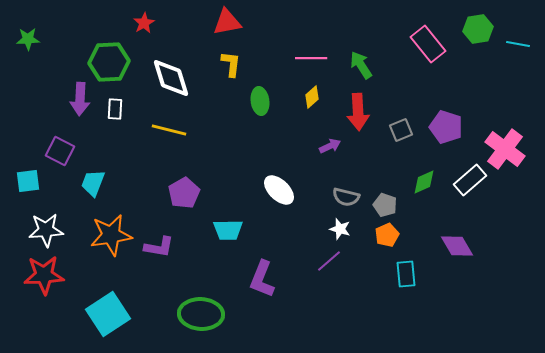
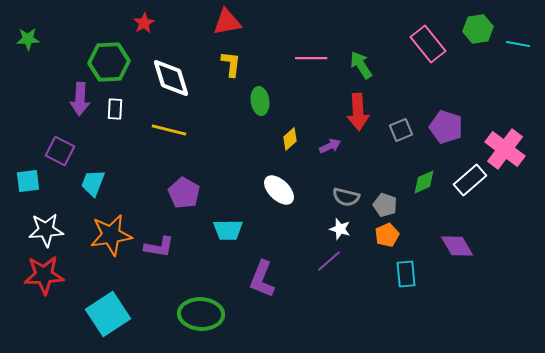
yellow diamond at (312, 97): moved 22 px left, 42 px down
purple pentagon at (184, 193): rotated 12 degrees counterclockwise
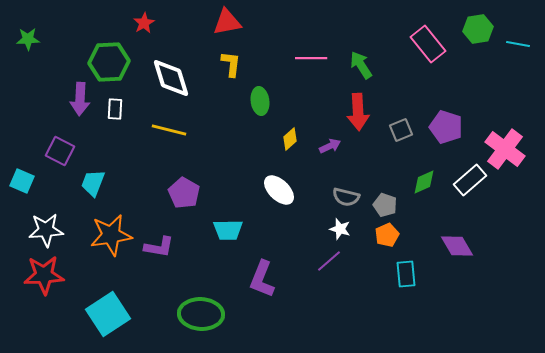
cyan square at (28, 181): moved 6 px left; rotated 30 degrees clockwise
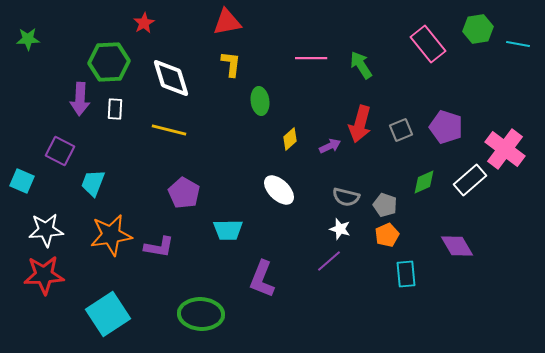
red arrow at (358, 112): moved 2 px right, 12 px down; rotated 18 degrees clockwise
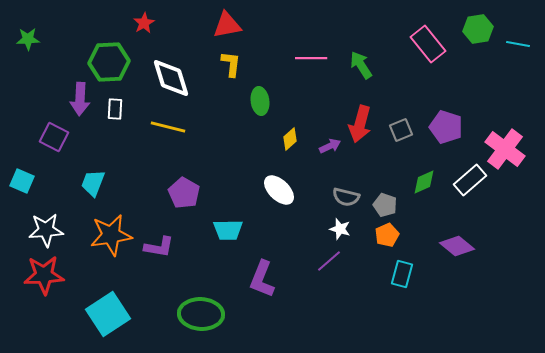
red triangle at (227, 22): moved 3 px down
yellow line at (169, 130): moved 1 px left, 3 px up
purple square at (60, 151): moved 6 px left, 14 px up
purple diamond at (457, 246): rotated 20 degrees counterclockwise
cyan rectangle at (406, 274): moved 4 px left; rotated 20 degrees clockwise
